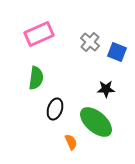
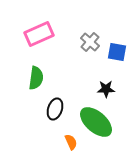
blue square: rotated 12 degrees counterclockwise
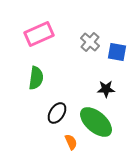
black ellipse: moved 2 px right, 4 px down; rotated 15 degrees clockwise
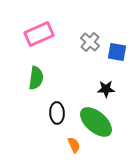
black ellipse: rotated 35 degrees counterclockwise
orange semicircle: moved 3 px right, 3 px down
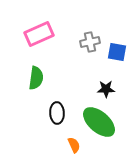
gray cross: rotated 36 degrees clockwise
green ellipse: moved 3 px right
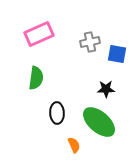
blue square: moved 2 px down
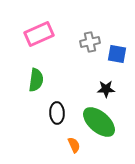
green semicircle: moved 2 px down
